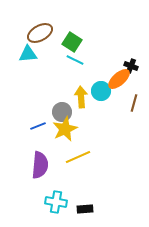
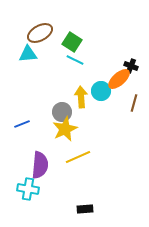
blue line: moved 16 px left, 2 px up
cyan cross: moved 28 px left, 13 px up
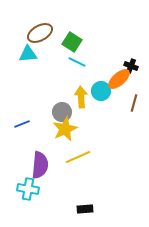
cyan line: moved 2 px right, 2 px down
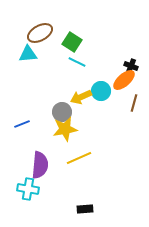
orange ellipse: moved 5 px right, 1 px down
yellow arrow: rotated 110 degrees counterclockwise
yellow star: rotated 15 degrees clockwise
yellow line: moved 1 px right, 1 px down
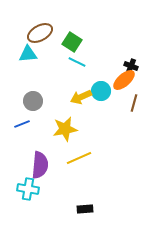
gray circle: moved 29 px left, 11 px up
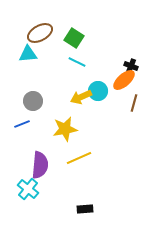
green square: moved 2 px right, 4 px up
cyan circle: moved 3 px left
cyan cross: rotated 30 degrees clockwise
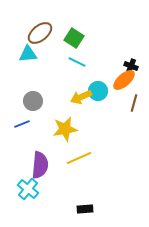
brown ellipse: rotated 10 degrees counterclockwise
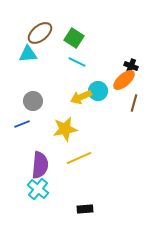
cyan cross: moved 10 px right
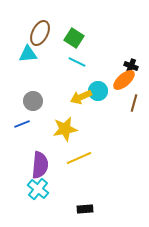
brown ellipse: rotated 25 degrees counterclockwise
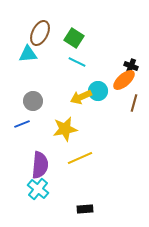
yellow line: moved 1 px right
